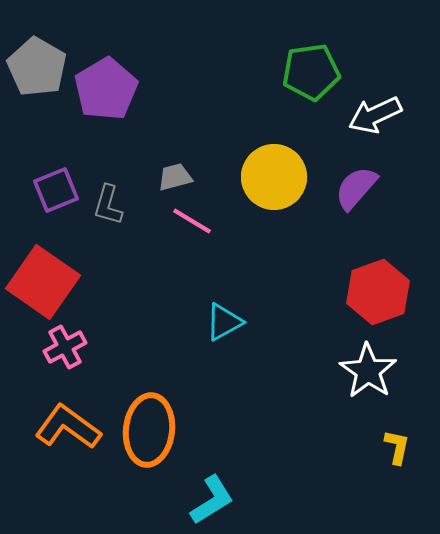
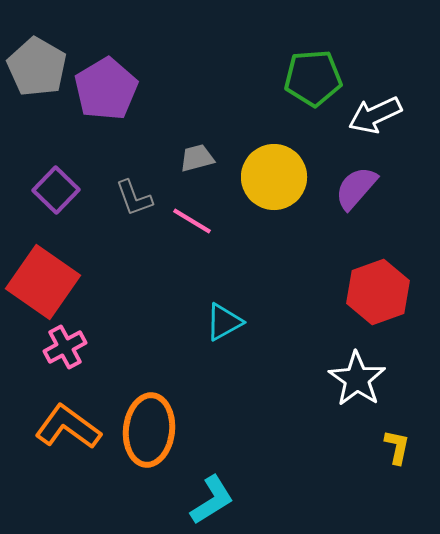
green pentagon: moved 2 px right, 6 px down; rotated 4 degrees clockwise
gray trapezoid: moved 22 px right, 19 px up
purple square: rotated 24 degrees counterclockwise
gray L-shape: moved 26 px right, 7 px up; rotated 36 degrees counterclockwise
white star: moved 11 px left, 8 px down
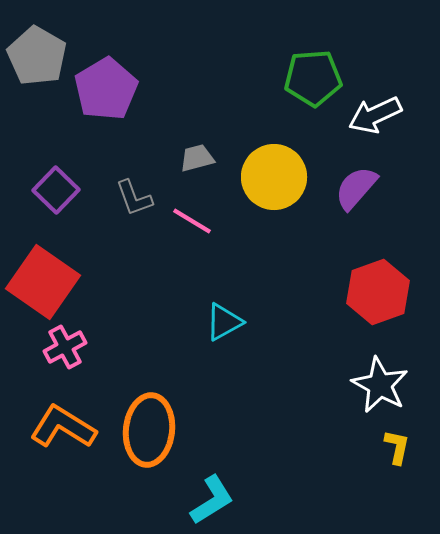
gray pentagon: moved 11 px up
white star: moved 23 px right, 6 px down; rotated 6 degrees counterclockwise
orange L-shape: moved 5 px left; rotated 4 degrees counterclockwise
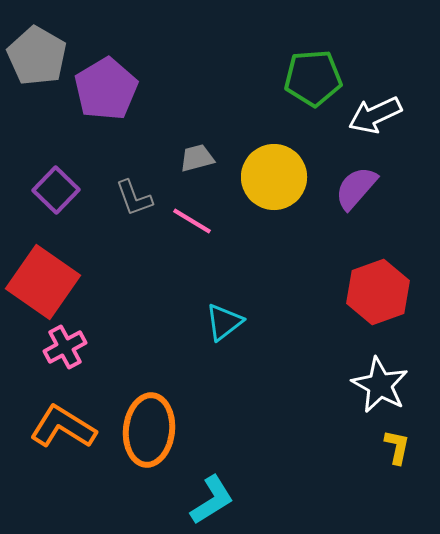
cyan triangle: rotated 9 degrees counterclockwise
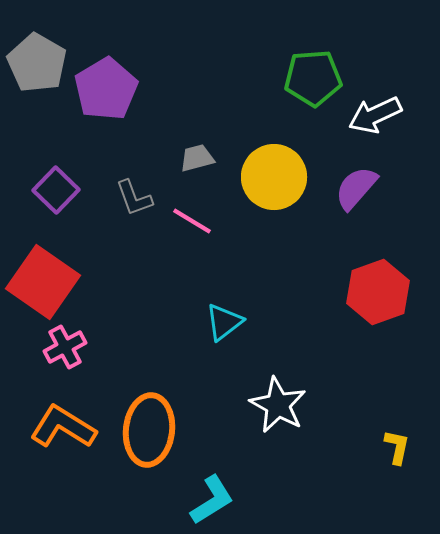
gray pentagon: moved 7 px down
white star: moved 102 px left, 20 px down
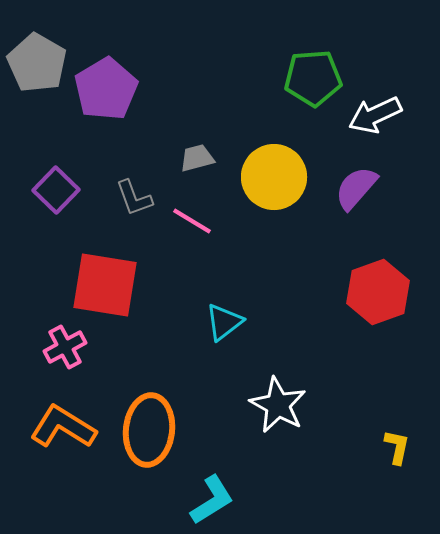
red square: moved 62 px right, 3 px down; rotated 26 degrees counterclockwise
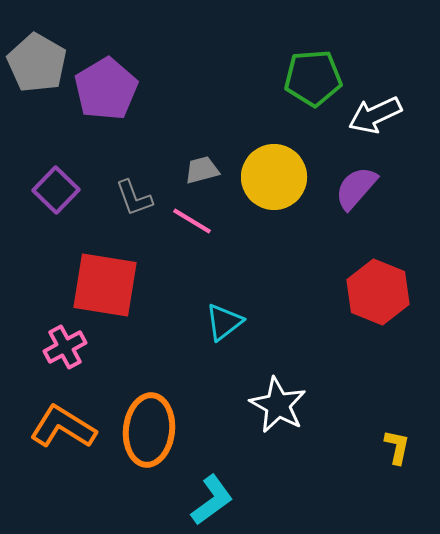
gray trapezoid: moved 5 px right, 12 px down
red hexagon: rotated 18 degrees counterclockwise
cyan L-shape: rotated 4 degrees counterclockwise
